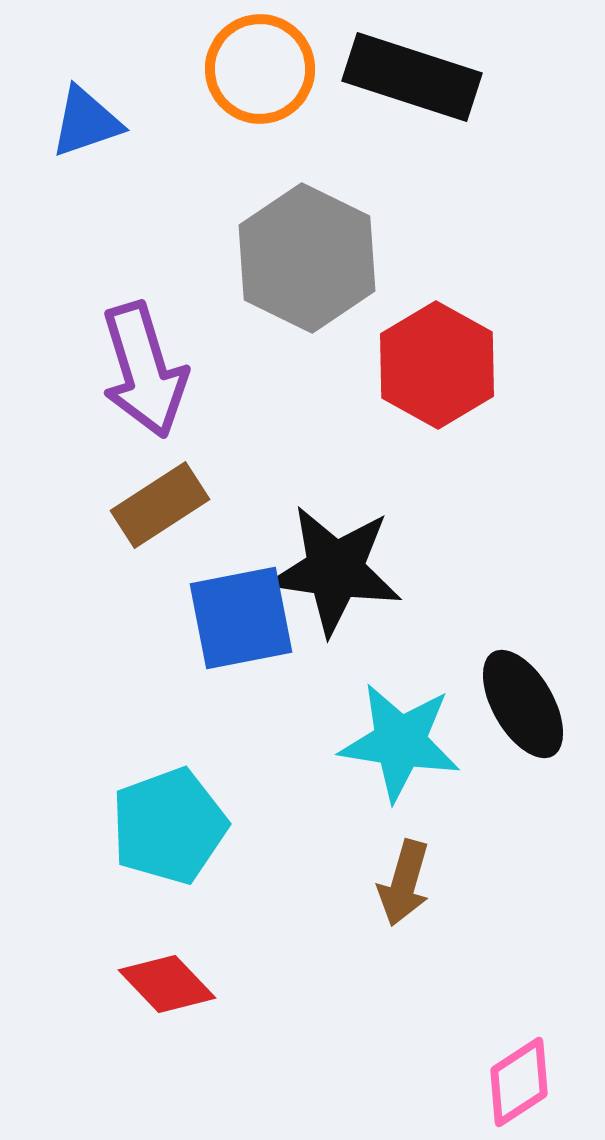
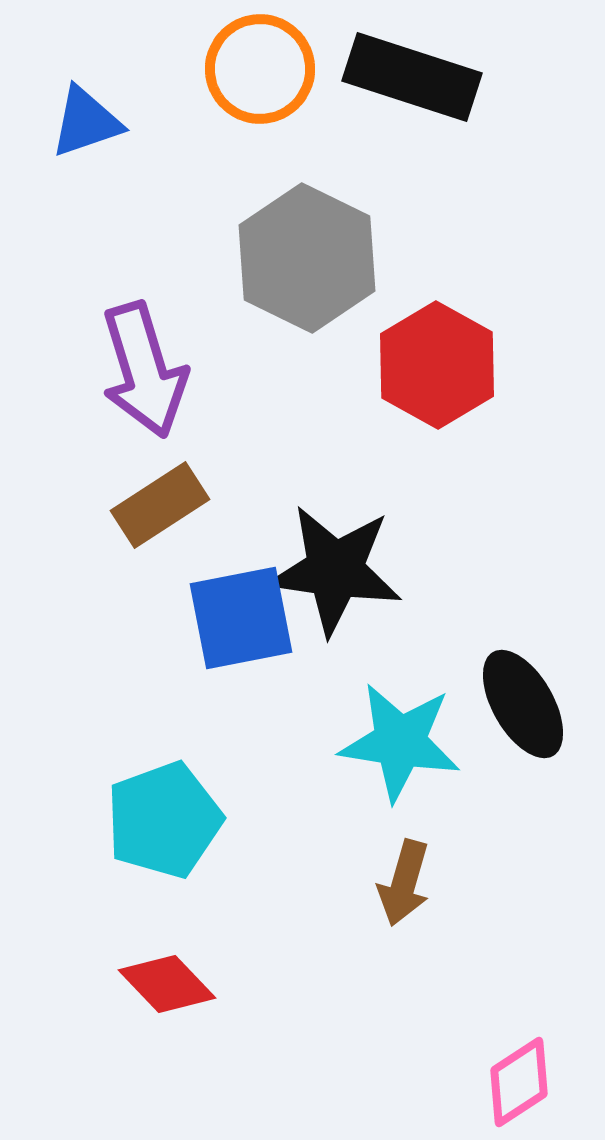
cyan pentagon: moved 5 px left, 6 px up
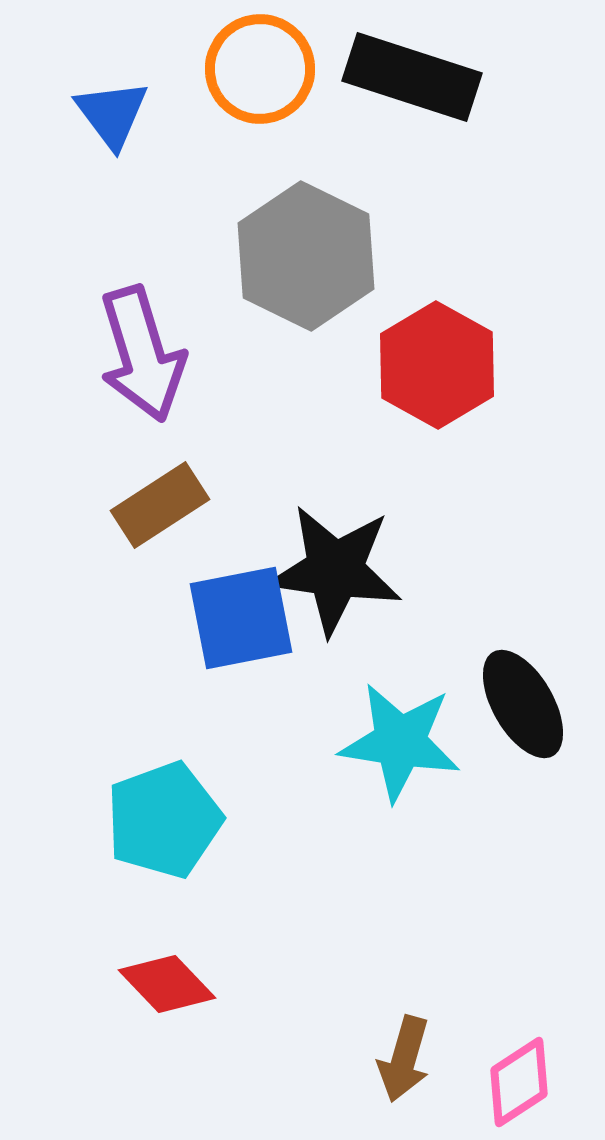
blue triangle: moved 26 px right, 8 px up; rotated 48 degrees counterclockwise
gray hexagon: moved 1 px left, 2 px up
purple arrow: moved 2 px left, 16 px up
brown arrow: moved 176 px down
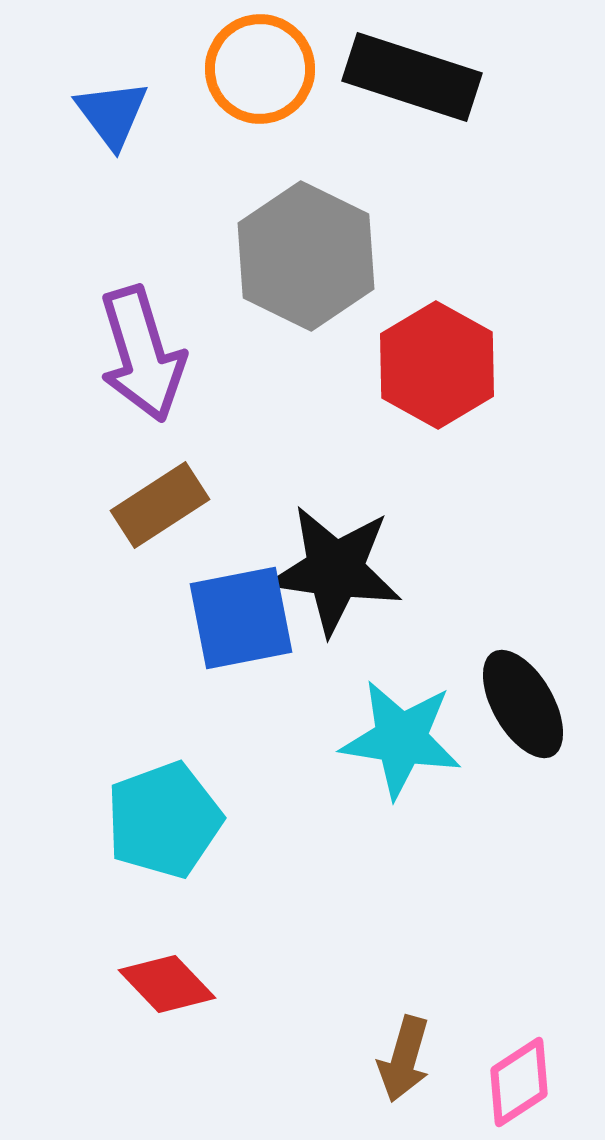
cyan star: moved 1 px right, 3 px up
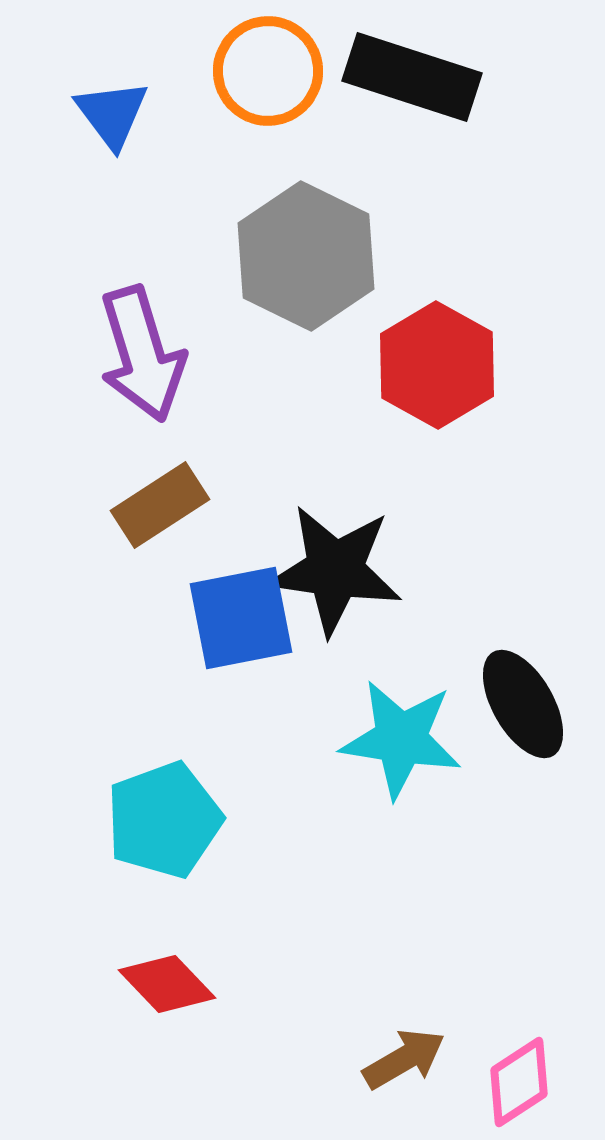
orange circle: moved 8 px right, 2 px down
brown arrow: rotated 136 degrees counterclockwise
